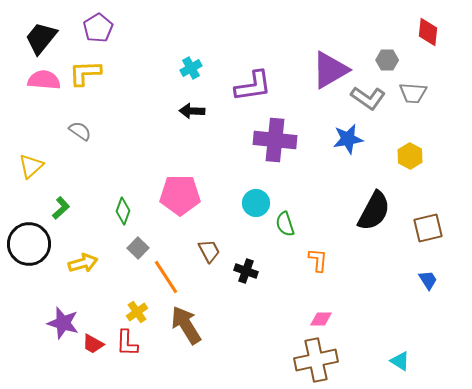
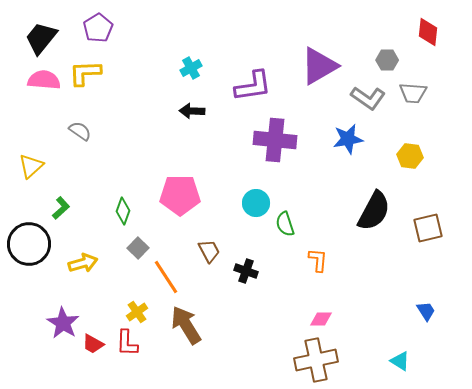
purple triangle: moved 11 px left, 4 px up
yellow hexagon: rotated 20 degrees counterclockwise
blue trapezoid: moved 2 px left, 31 px down
purple star: rotated 16 degrees clockwise
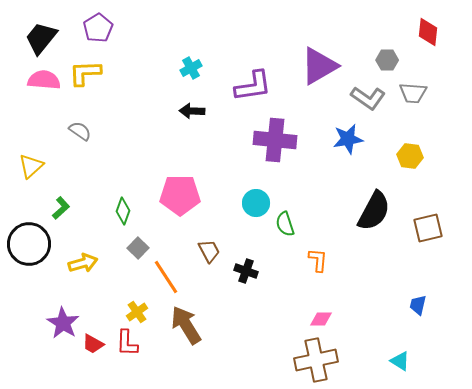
blue trapezoid: moved 8 px left, 6 px up; rotated 135 degrees counterclockwise
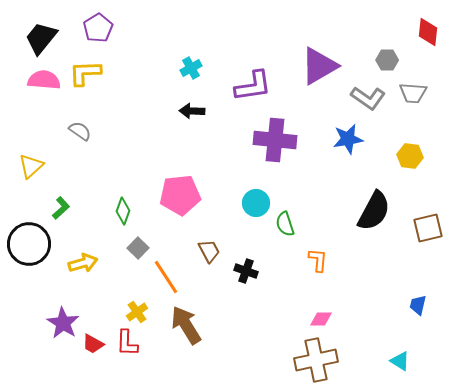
pink pentagon: rotated 6 degrees counterclockwise
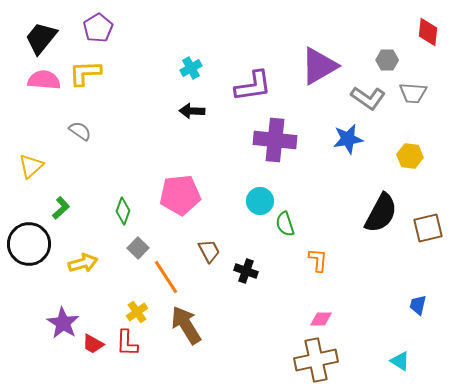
cyan circle: moved 4 px right, 2 px up
black semicircle: moved 7 px right, 2 px down
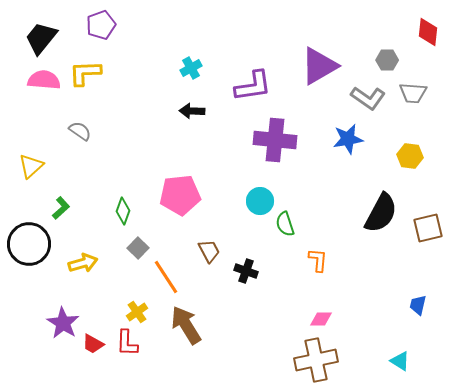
purple pentagon: moved 3 px right, 3 px up; rotated 12 degrees clockwise
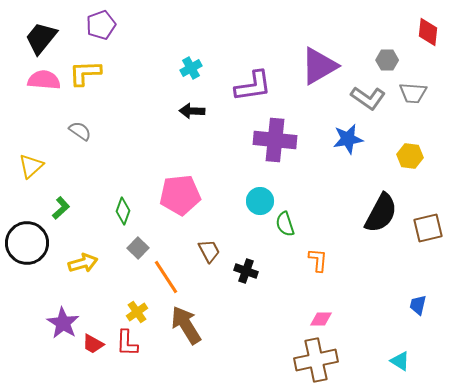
black circle: moved 2 px left, 1 px up
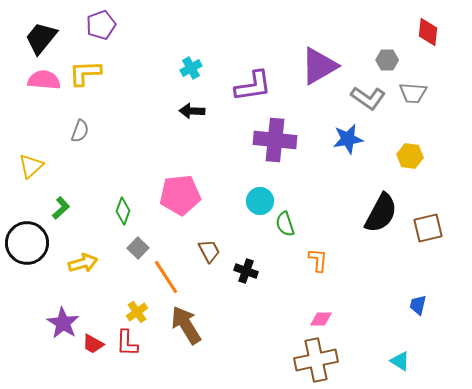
gray semicircle: rotated 75 degrees clockwise
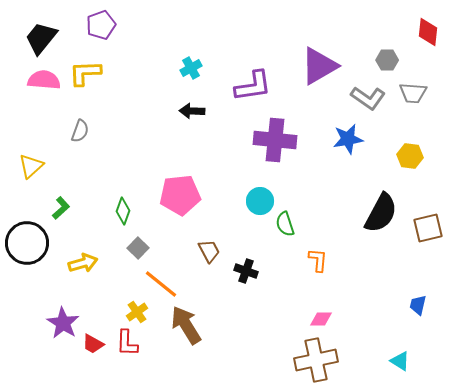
orange line: moved 5 px left, 7 px down; rotated 18 degrees counterclockwise
